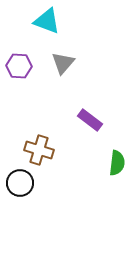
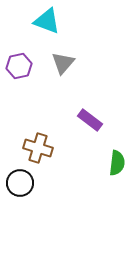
purple hexagon: rotated 15 degrees counterclockwise
brown cross: moved 1 px left, 2 px up
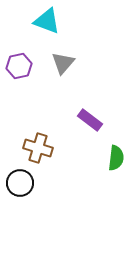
green semicircle: moved 1 px left, 5 px up
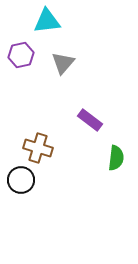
cyan triangle: rotated 28 degrees counterclockwise
purple hexagon: moved 2 px right, 11 px up
black circle: moved 1 px right, 3 px up
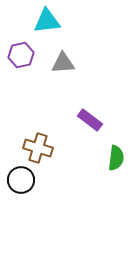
gray triangle: rotated 45 degrees clockwise
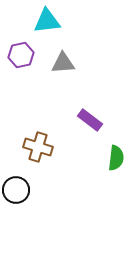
brown cross: moved 1 px up
black circle: moved 5 px left, 10 px down
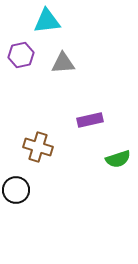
purple rectangle: rotated 50 degrees counterclockwise
green semicircle: moved 2 px right, 1 px down; rotated 65 degrees clockwise
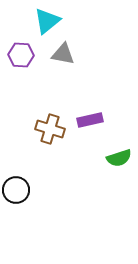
cyan triangle: rotated 32 degrees counterclockwise
purple hexagon: rotated 15 degrees clockwise
gray triangle: moved 9 px up; rotated 15 degrees clockwise
brown cross: moved 12 px right, 18 px up
green semicircle: moved 1 px right, 1 px up
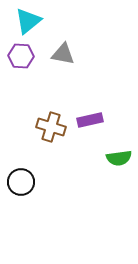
cyan triangle: moved 19 px left
purple hexagon: moved 1 px down
brown cross: moved 1 px right, 2 px up
green semicircle: rotated 10 degrees clockwise
black circle: moved 5 px right, 8 px up
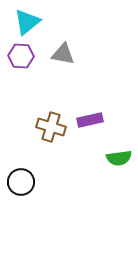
cyan triangle: moved 1 px left, 1 px down
